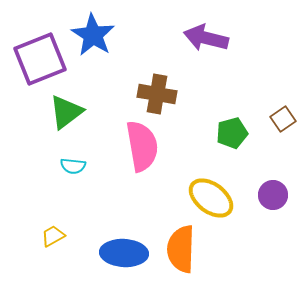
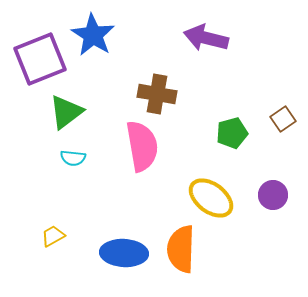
cyan semicircle: moved 8 px up
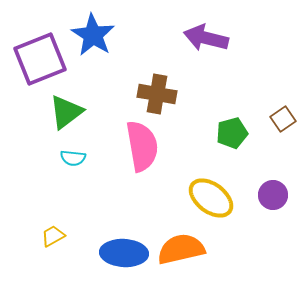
orange semicircle: rotated 75 degrees clockwise
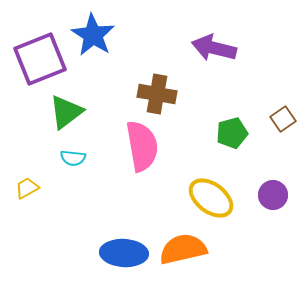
purple arrow: moved 8 px right, 10 px down
yellow trapezoid: moved 26 px left, 48 px up
orange semicircle: moved 2 px right
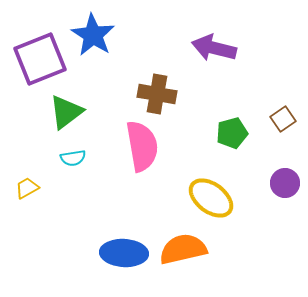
cyan semicircle: rotated 15 degrees counterclockwise
purple circle: moved 12 px right, 12 px up
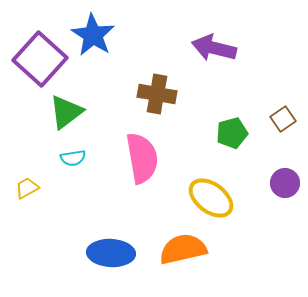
purple square: rotated 26 degrees counterclockwise
pink semicircle: moved 12 px down
blue ellipse: moved 13 px left
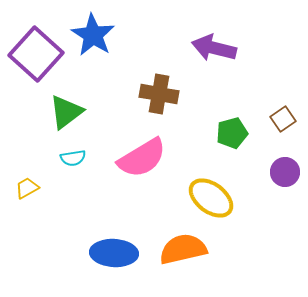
purple square: moved 4 px left, 5 px up
brown cross: moved 2 px right
pink semicircle: rotated 69 degrees clockwise
purple circle: moved 11 px up
blue ellipse: moved 3 px right
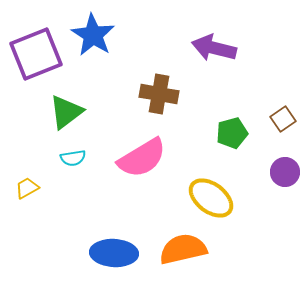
purple square: rotated 26 degrees clockwise
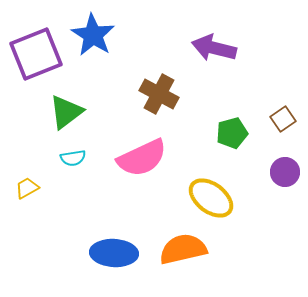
brown cross: rotated 18 degrees clockwise
pink semicircle: rotated 6 degrees clockwise
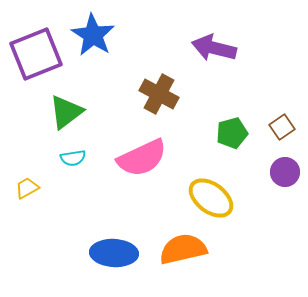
brown square: moved 1 px left, 8 px down
